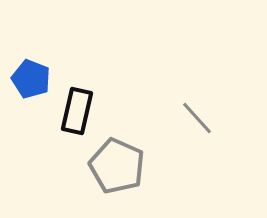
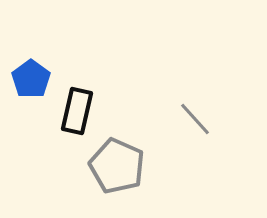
blue pentagon: rotated 15 degrees clockwise
gray line: moved 2 px left, 1 px down
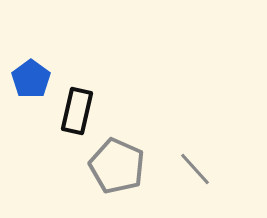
gray line: moved 50 px down
